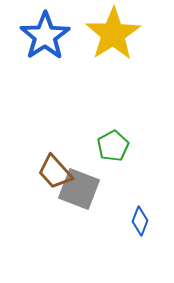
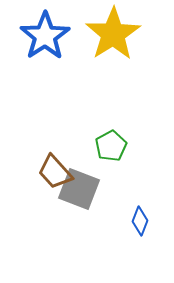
green pentagon: moved 2 px left
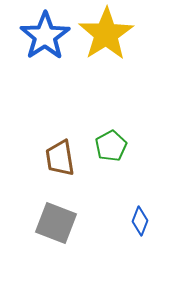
yellow star: moved 7 px left
brown trapezoid: moved 5 px right, 14 px up; rotated 33 degrees clockwise
gray square: moved 23 px left, 34 px down
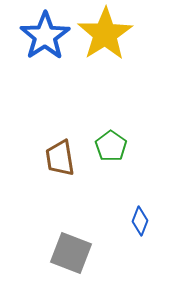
yellow star: moved 1 px left
green pentagon: rotated 8 degrees counterclockwise
gray square: moved 15 px right, 30 px down
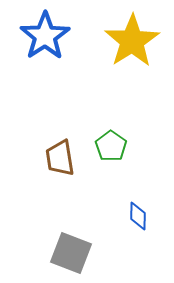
yellow star: moved 27 px right, 7 px down
blue diamond: moved 2 px left, 5 px up; rotated 20 degrees counterclockwise
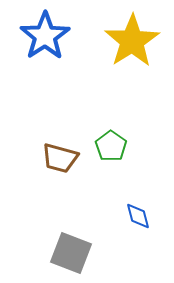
brown trapezoid: rotated 66 degrees counterclockwise
blue diamond: rotated 16 degrees counterclockwise
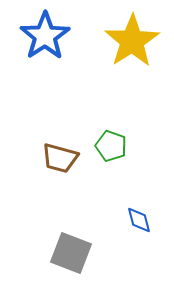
green pentagon: rotated 16 degrees counterclockwise
blue diamond: moved 1 px right, 4 px down
